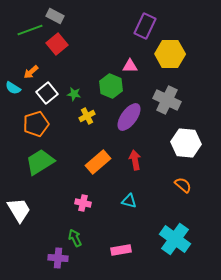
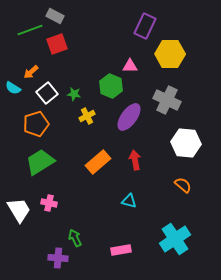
red square: rotated 20 degrees clockwise
pink cross: moved 34 px left
cyan cross: rotated 20 degrees clockwise
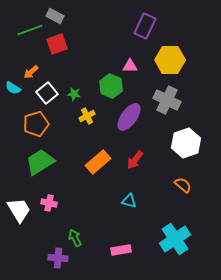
yellow hexagon: moved 6 px down
white hexagon: rotated 24 degrees counterclockwise
red arrow: rotated 132 degrees counterclockwise
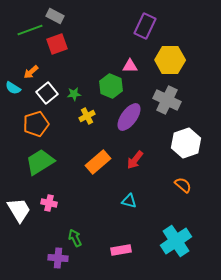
green star: rotated 16 degrees counterclockwise
cyan cross: moved 1 px right, 2 px down
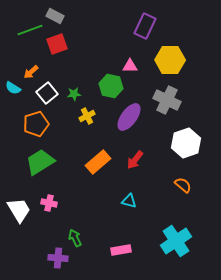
green hexagon: rotated 10 degrees counterclockwise
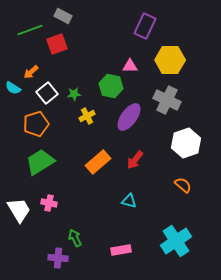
gray rectangle: moved 8 px right
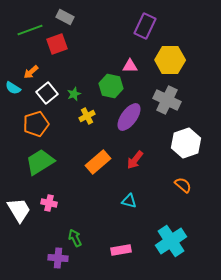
gray rectangle: moved 2 px right, 1 px down
green star: rotated 16 degrees counterclockwise
cyan cross: moved 5 px left
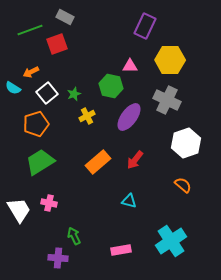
orange arrow: rotated 14 degrees clockwise
green arrow: moved 1 px left, 2 px up
